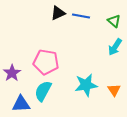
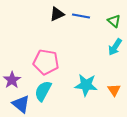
black triangle: moved 1 px left, 1 px down
purple star: moved 7 px down
cyan star: rotated 15 degrees clockwise
blue triangle: rotated 42 degrees clockwise
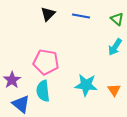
black triangle: moved 9 px left; rotated 21 degrees counterclockwise
green triangle: moved 3 px right, 2 px up
cyan semicircle: rotated 35 degrees counterclockwise
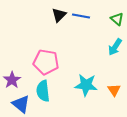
black triangle: moved 11 px right, 1 px down
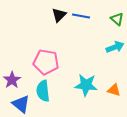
cyan arrow: rotated 144 degrees counterclockwise
orange triangle: rotated 40 degrees counterclockwise
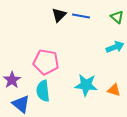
green triangle: moved 2 px up
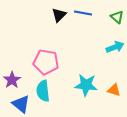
blue line: moved 2 px right, 3 px up
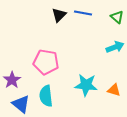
cyan semicircle: moved 3 px right, 5 px down
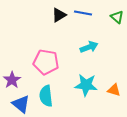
black triangle: rotated 14 degrees clockwise
cyan arrow: moved 26 px left
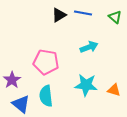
green triangle: moved 2 px left
